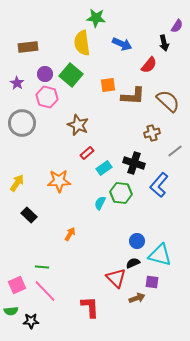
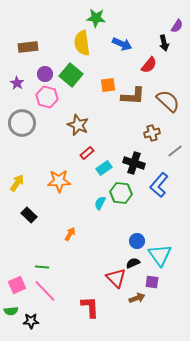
cyan triangle: rotated 40 degrees clockwise
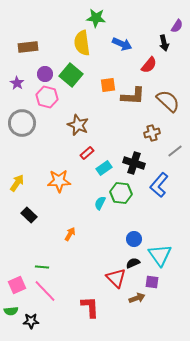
blue circle: moved 3 px left, 2 px up
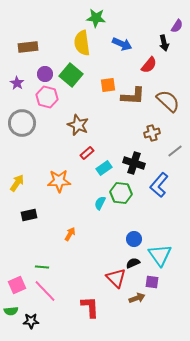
black rectangle: rotated 56 degrees counterclockwise
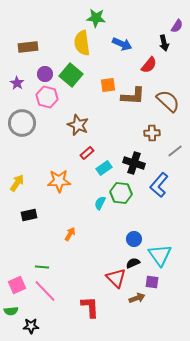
brown cross: rotated 14 degrees clockwise
black star: moved 5 px down
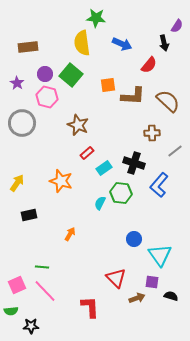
orange star: moved 2 px right; rotated 20 degrees clockwise
black semicircle: moved 38 px right, 33 px down; rotated 40 degrees clockwise
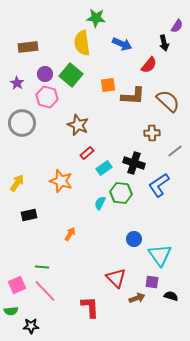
blue L-shape: rotated 15 degrees clockwise
